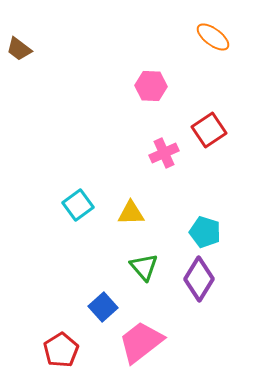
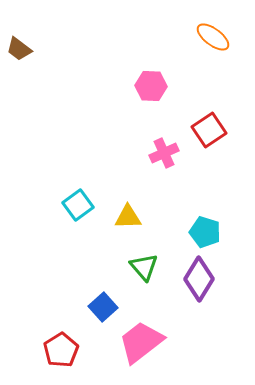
yellow triangle: moved 3 px left, 4 px down
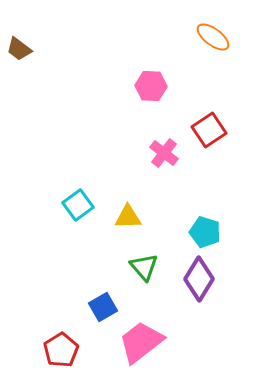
pink cross: rotated 28 degrees counterclockwise
blue square: rotated 12 degrees clockwise
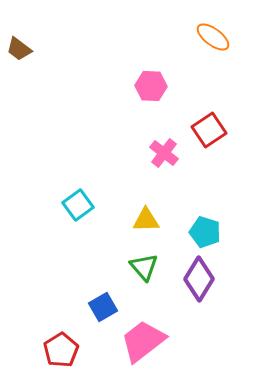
yellow triangle: moved 18 px right, 3 px down
pink trapezoid: moved 2 px right, 1 px up
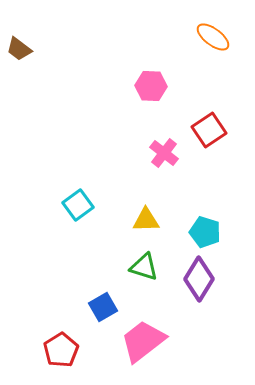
green triangle: rotated 32 degrees counterclockwise
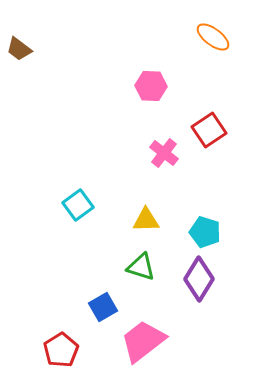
green triangle: moved 3 px left
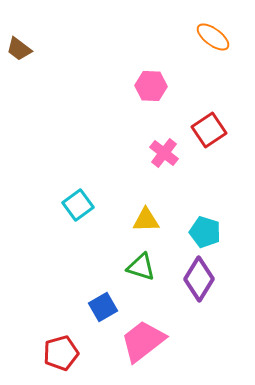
red pentagon: moved 3 px down; rotated 16 degrees clockwise
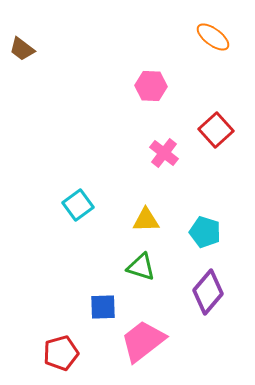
brown trapezoid: moved 3 px right
red square: moved 7 px right; rotated 8 degrees counterclockwise
purple diamond: moved 9 px right, 13 px down; rotated 9 degrees clockwise
blue square: rotated 28 degrees clockwise
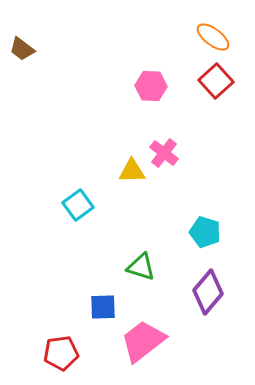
red square: moved 49 px up
yellow triangle: moved 14 px left, 49 px up
red pentagon: rotated 8 degrees clockwise
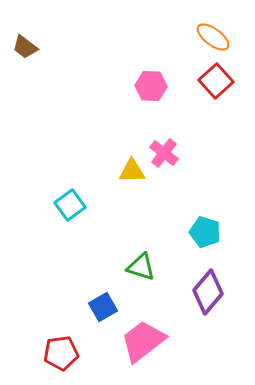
brown trapezoid: moved 3 px right, 2 px up
cyan square: moved 8 px left
blue square: rotated 28 degrees counterclockwise
